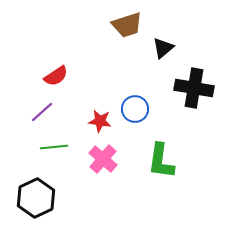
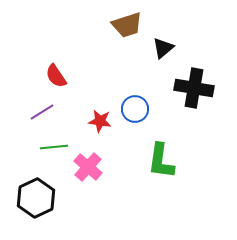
red semicircle: rotated 90 degrees clockwise
purple line: rotated 10 degrees clockwise
pink cross: moved 15 px left, 8 px down
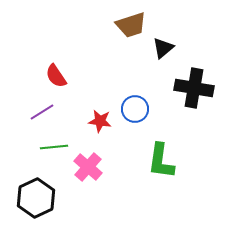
brown trapezoid: moved 4 px right
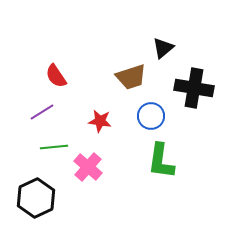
brown trapezoid: moved 52 px down
blue circle: moved 16 px right, 7 px down
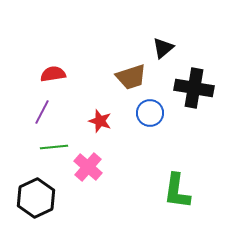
red semicircle: moved 3 px left, 2 px up; rotated 115 degrees clockwise
purple line: rotated 30 degrees counterclockwise
blue circle: moved 1 px left, 3 px up
red star: rotated 10 degrees clockwise
green L-shape: moved 16 px right, 30 px down
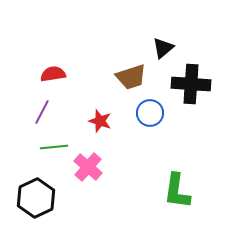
black cross: moved 3 px left, 4 px up; rotated 6 degrees counterclockwise
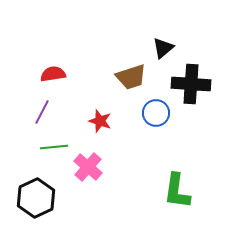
blue circle: moved 6 px right
